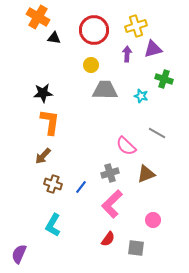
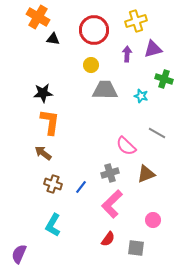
yellow cross: moved 5 px up
black triangle: moved 1 px left, 1 px down
brown arrow: moved 3 px up; rotated 84 degrees clockwise
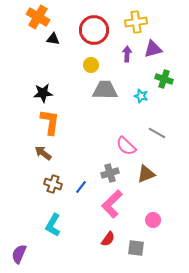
yellow cross: moved 1 px down; rotated 10 degrees clockwise
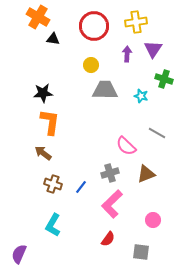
red circle: moved 4 px up
purple triangle: rotated 42 degrees counterclockwise
gray square: moved 5 px right, 4 px down
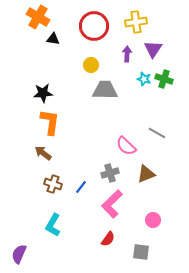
cyan star: moved 3 px right, 17 px up
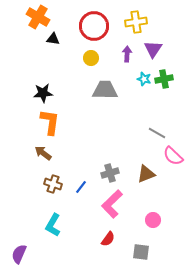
yellow circle: moved 7 px up
green cross: rotated 30 degrees counterclockwise
pink semicircle: moved 47 px right, 10 px down
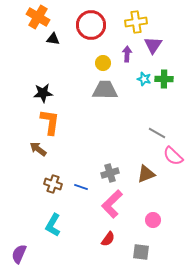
red circle: moved 3 px left, 1 px up
purple triangle: moved 4 px up
yellow circle: moved 12 px right, 5 px down
green cross: rotated 12 degrees clockwise
brown arrow: moved 5 px left, 4 px up
blue line: rotated 72 degrees clockwise
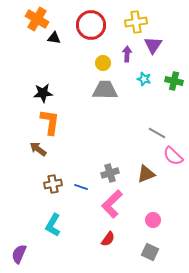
orange cross: moved 1 px left, 2 px down
black triangle: moved 1 px right, 1 px up
green cross: moved 10 px right, 2 px down; rotated 12 degrees clockwise
brown cross: rotated 30 degrees counterclockwise
gray square: moved 9 px right; rotated 18 degrees clockwise
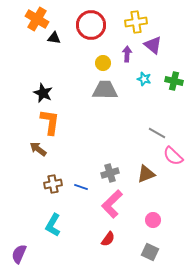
purple triangle: rotated 24 degrees counterclockwise
black star: rotated 30 degrees clockwise
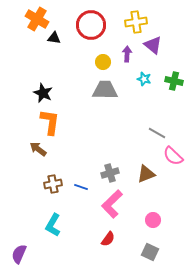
yellow circle: moved 1 px up
